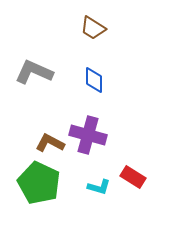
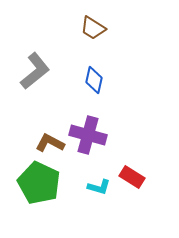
gray L-shape: moved 1 px right, 1 px up; rotated 117 degrees clockwise
blue diamond: rotated 12 degrees clockwise
red rectangle: moved 1 px left
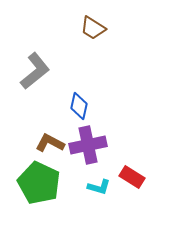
blue diamond: moved 15 px left, 26 px down
purple cross: moved 10 px down; rotated 27 degrees counterclockwise
